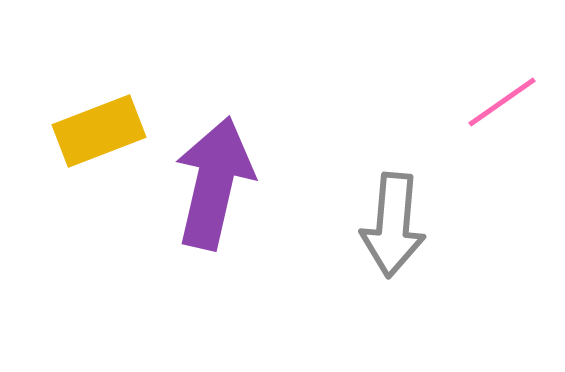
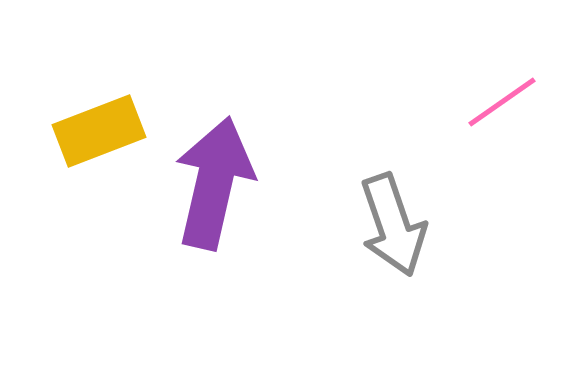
gray arrow: rotated 24 degrees counterclockwise
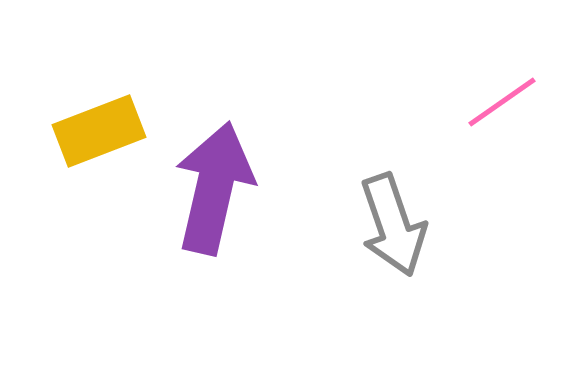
purple arrow: moved 5 px down
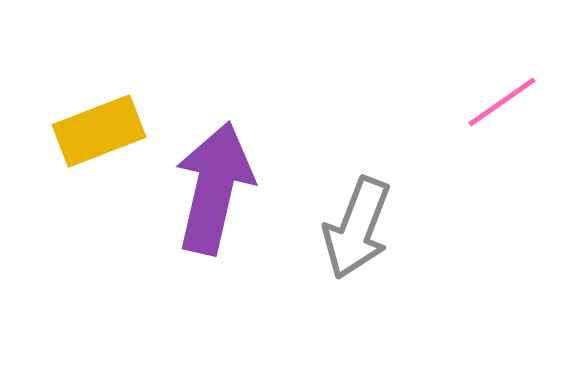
gray arrow: moved 36 px left, 3 px down; rotated 40 degrees clockwise
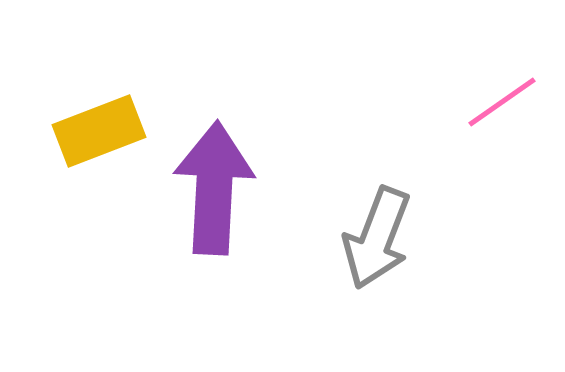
purple arrow: rotated 10 degrees counterclockwise
gray arrow: moved 20 px right, 10 px down
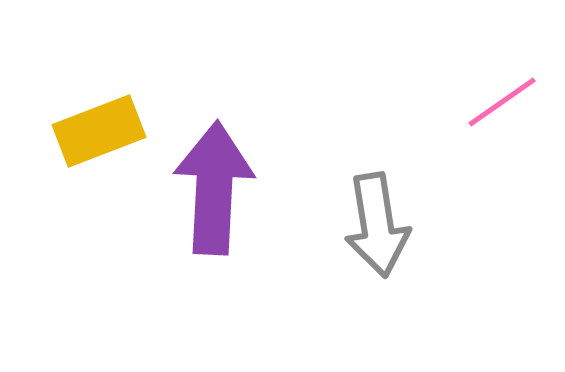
gray arrow: moved 13 px up; rotated 30 degrees counterclockwise
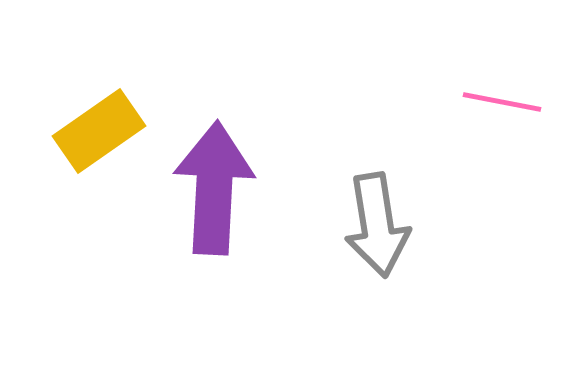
pink line: rotated 46 degrees clockwise
yellow rectangle: rotated 14 degrees counterclockwise
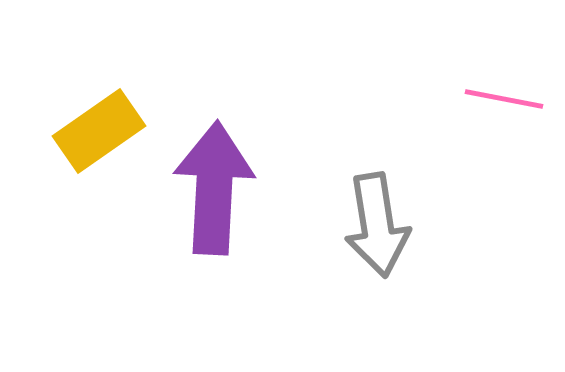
pink line: moved 2 px right, 3 px up
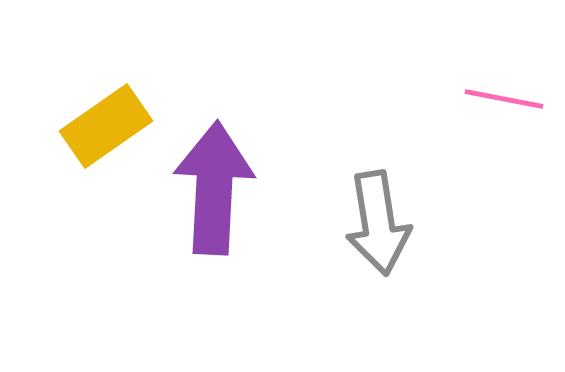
yellow rectangle: moved 7 px right, 5 px up
gray arrow: moved 1 px right, 2 px up
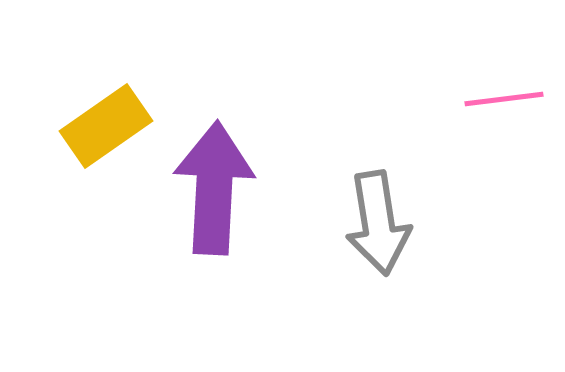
pink line: rotated 18 degrees counterclockwise
